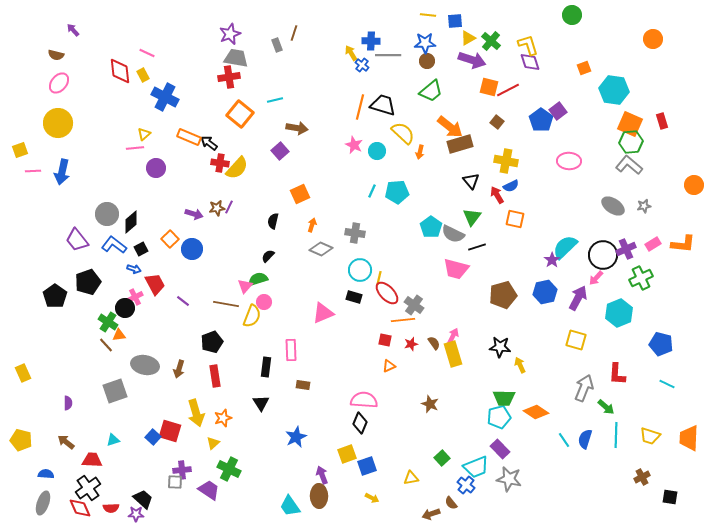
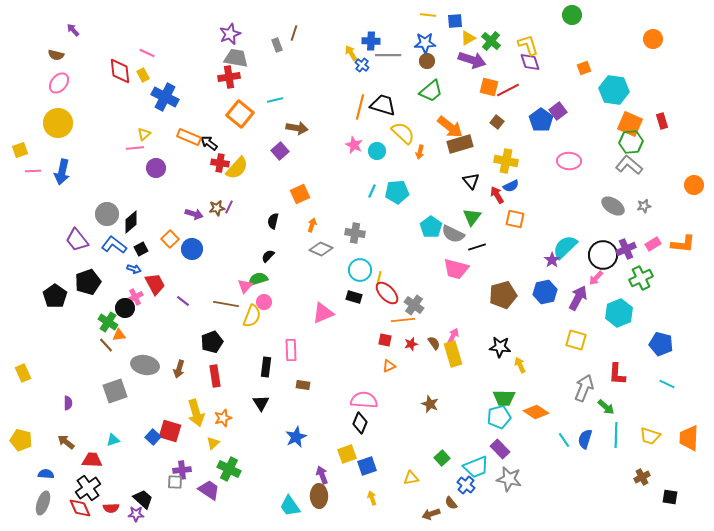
yellow arrow at (372, 498): rotated 136 degrees counterclockwise
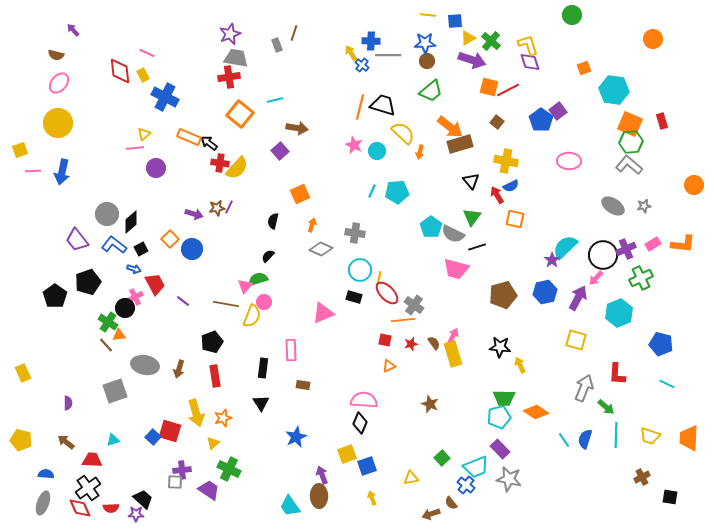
black rectangle at (266, 367): moved 3 px left, 1 px down
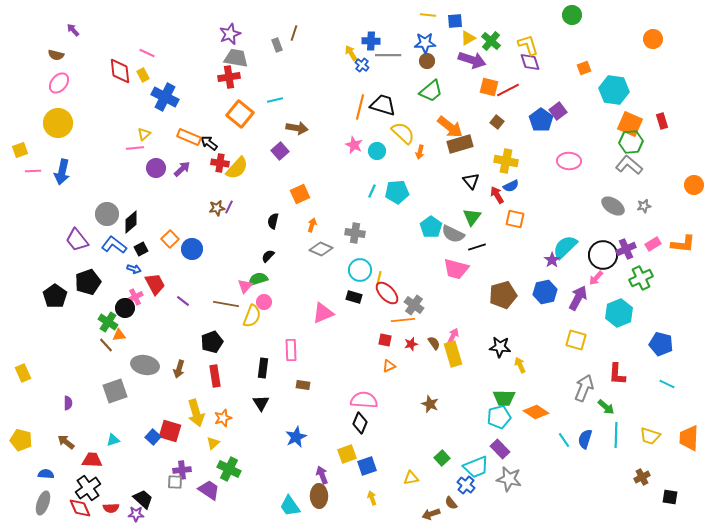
purple arrow at (194, 214): moved 12 px left, 45 px up; rotated 60 degrees counterclockwise
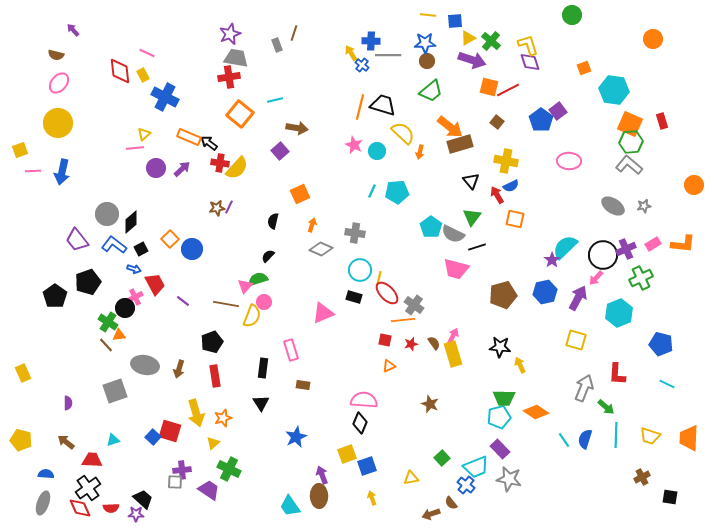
pink rectangle at (291, 350): rotated 15 degrees counterclockwise
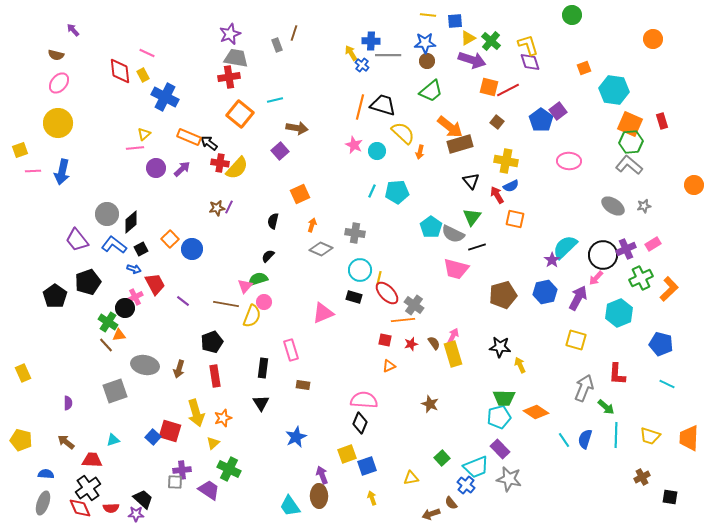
orange L-shape at (683, 244): moved 14 px left, 45 px down; rotated 50 degrees counterclockwise
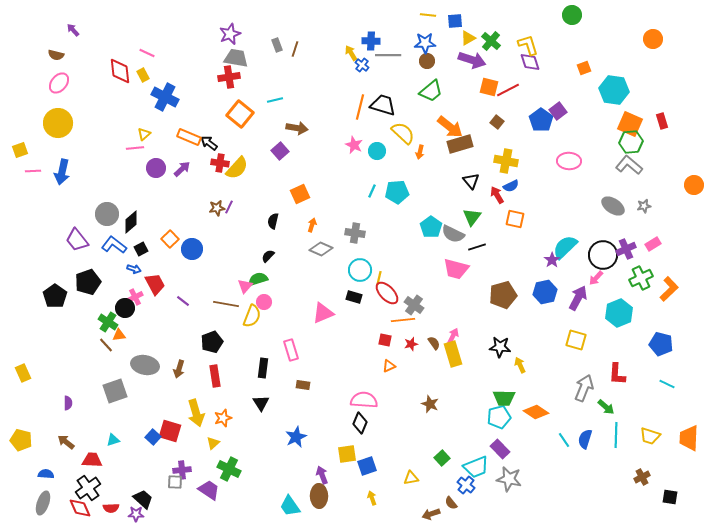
brown line at (294, 33): moved 1 px right, 16 px down
yellow square at (347, 454): rotated 12 degrees clockwise
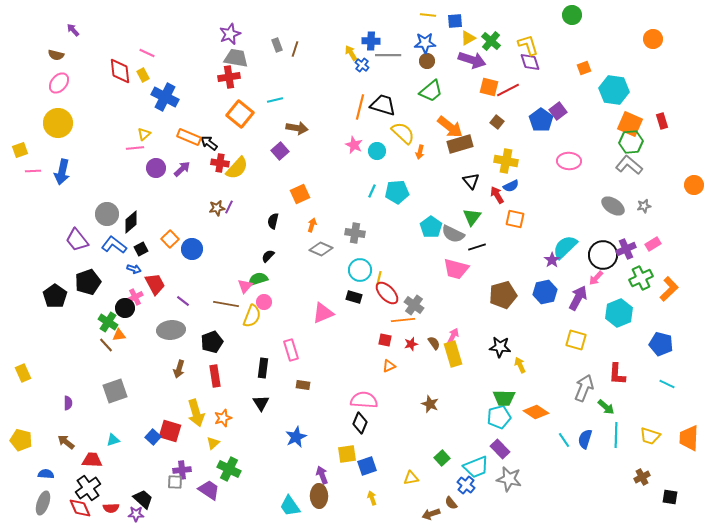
gray ellipse at (145, 365): moved 26 px right, 35 px up; rotated 16 degrees counterclockwise
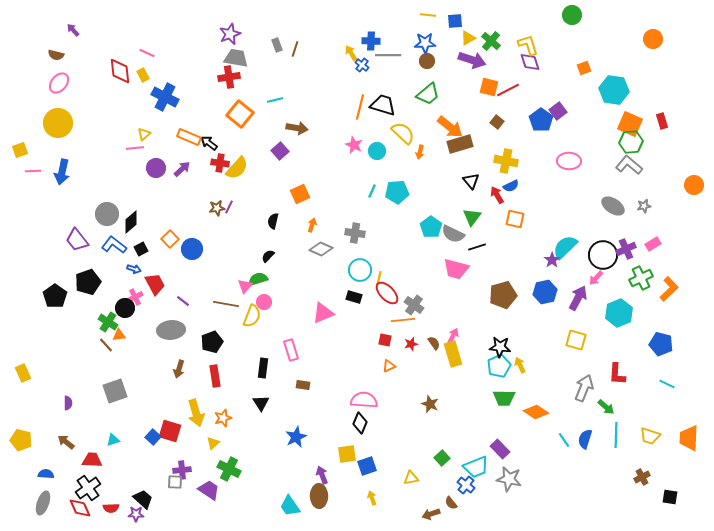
green trapezoid at (431, 91): moved 3 px left, 3 px down
cyan pentagon at (499, 417): moved 51 px up; rotated 10 degrees counterclockwise
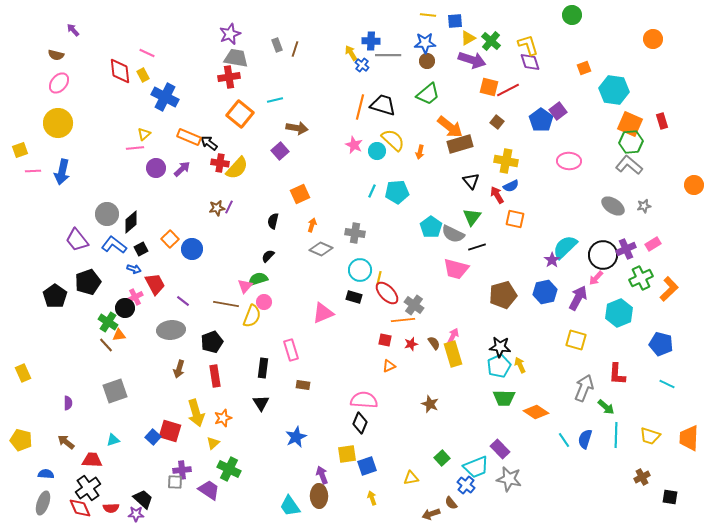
yellow semicircle at (403, 133): moved 10 px left, 7 px down
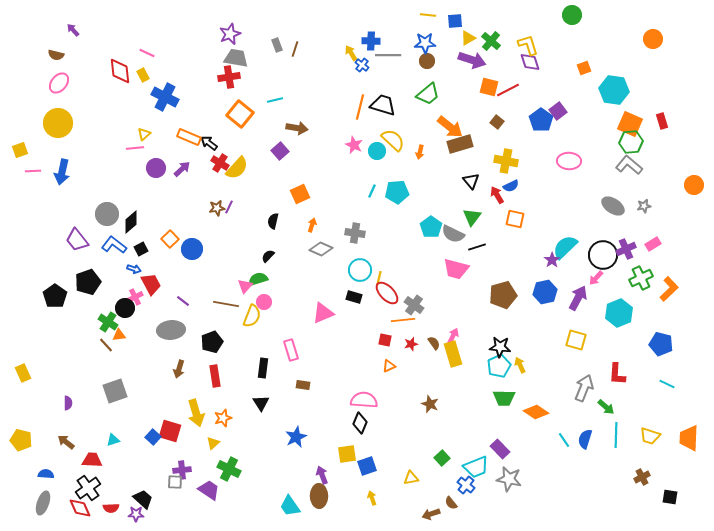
red cross at (220, 163): rotated 24 degrees clockwise
red trapezoid at (155, 284): moved 4 px left
